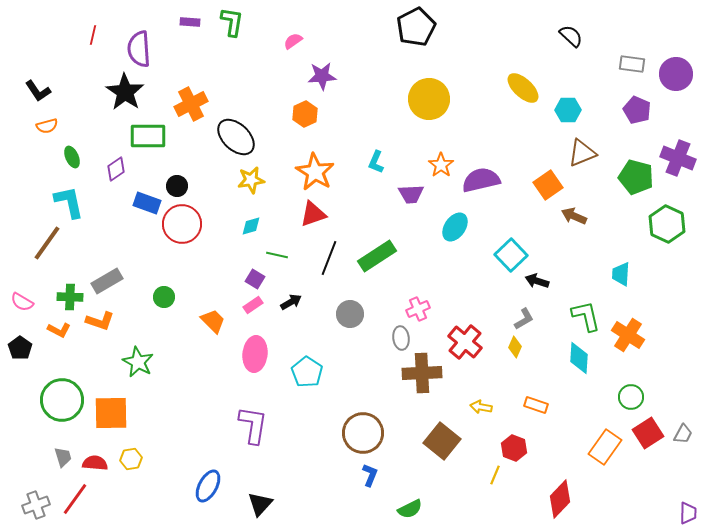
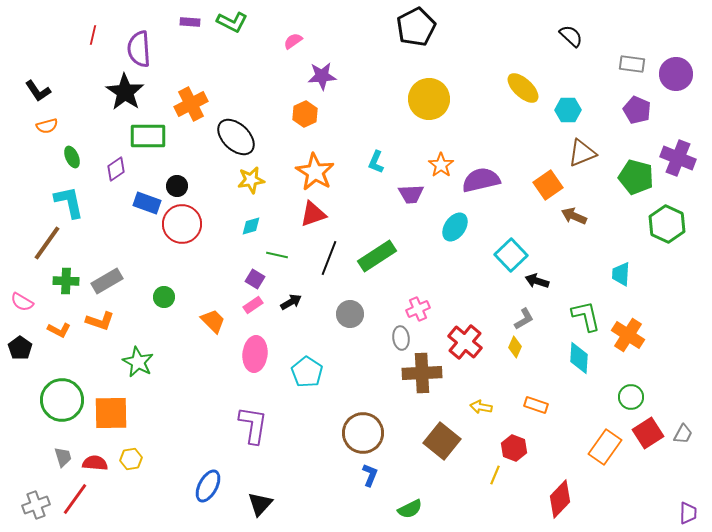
green L-shape at (232, 22): rotated 108 degrees clockwise
green cross at (70, 297): moved 4 px left, 16 px up
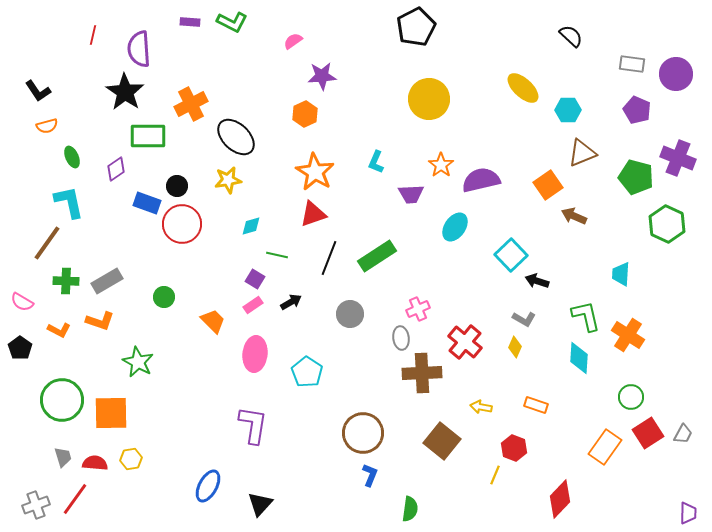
yellow star at (251, 180): moved 23 px left
gray L-shape at (524, 319): rotated 60 degrees clockwise
green semicircle at (410, 509): rotated 55 degrees counterclockwise
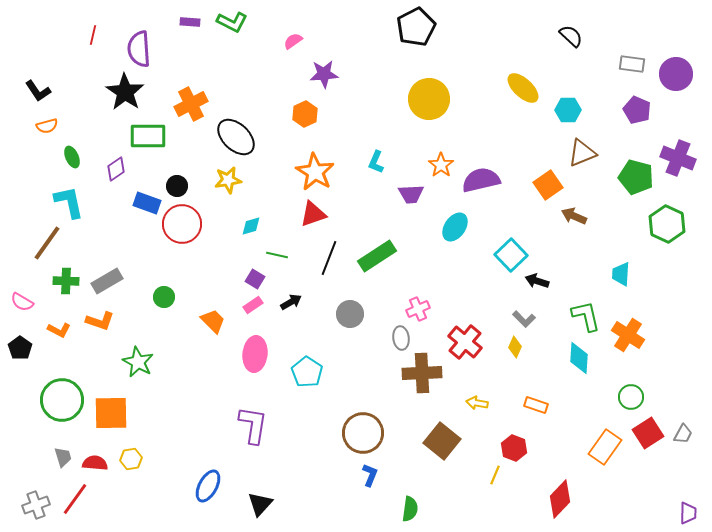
purple star at (322, 76): moved 2 px right, 2 px up
gray L-shape at (524, 319): rotated 15 degrees clockwise
yellow arrow at (481, 407): moved 4 px left, 4 px up
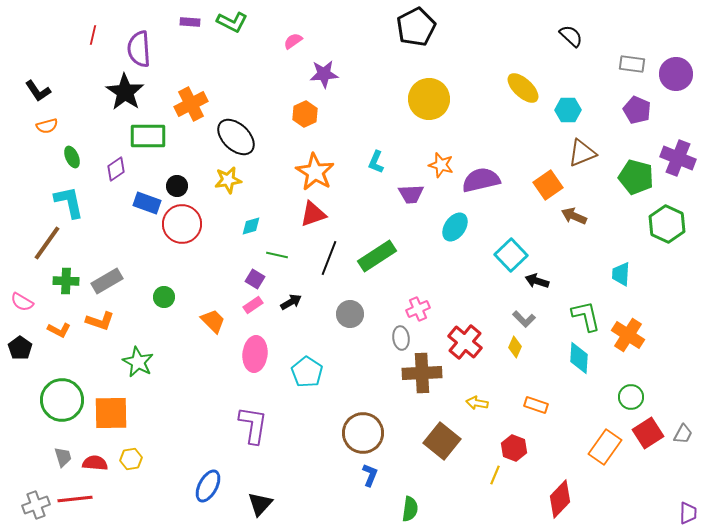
orange star at (441, 165): rotated 20 degrees counterclockwise
red line at (75, 499): rotated 48 degrees clockwise
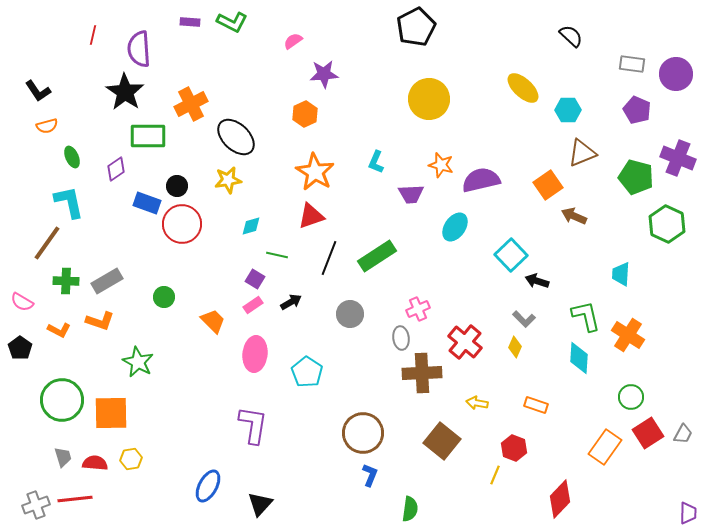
red triangle at (313, 214): moved 2 px left, 2 px down
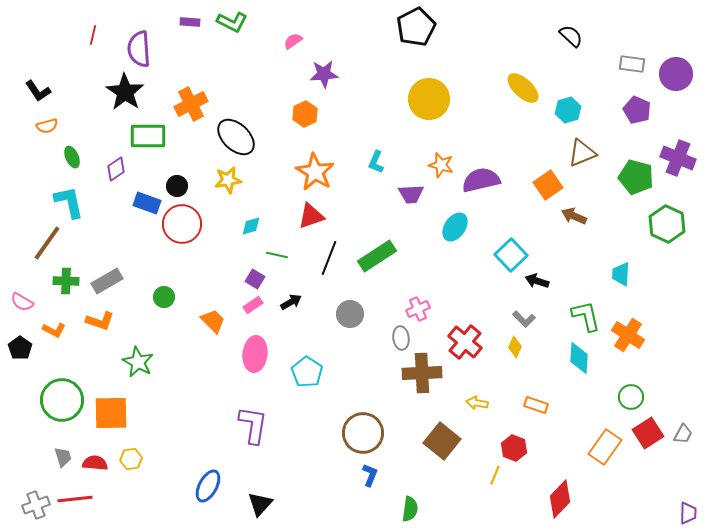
cyan hexagon at (568, 110): rotated 15 degrees counterclockwise
orange L-shape at (59, 330): moved 5 px left
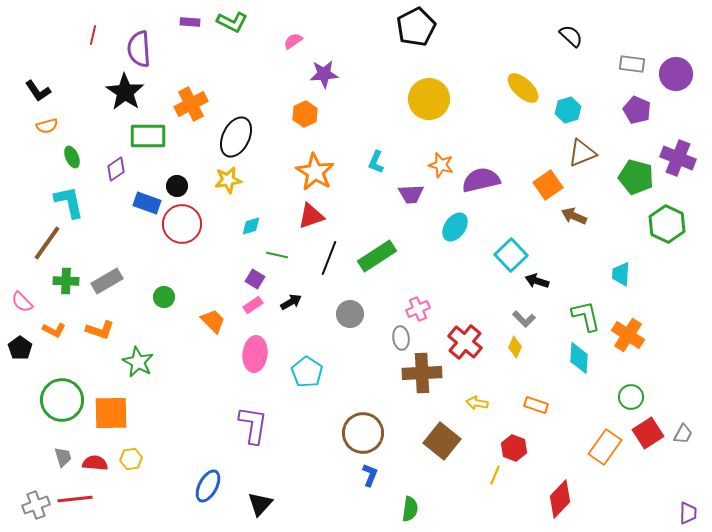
black ellipse at (236, 137): rotated 72 degrees clockwise
pink semicircle at (22, 302): rotated 15 degrees clockwise
orange L-shape at (100, 321): moved 9 px down
